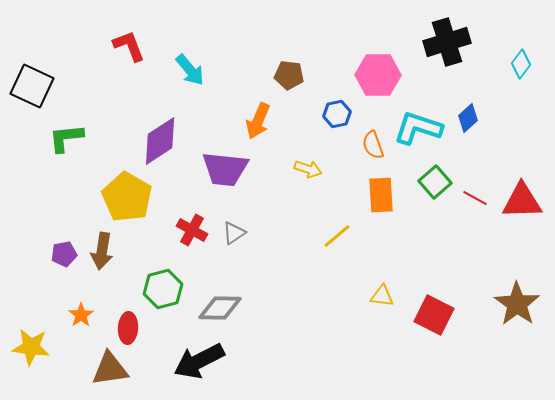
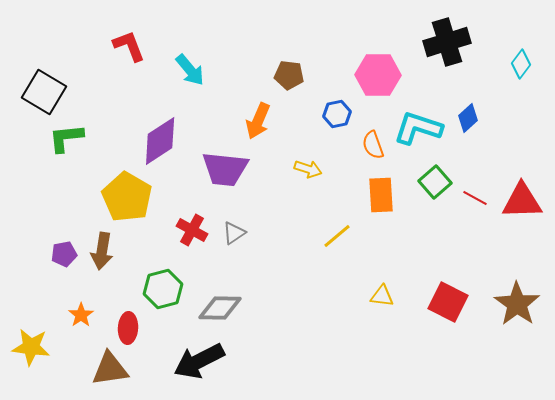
black square: moved 12 px right, 6 px down; rotated 6 degrees clockwise
red square: moved 14 px right, 13 px up
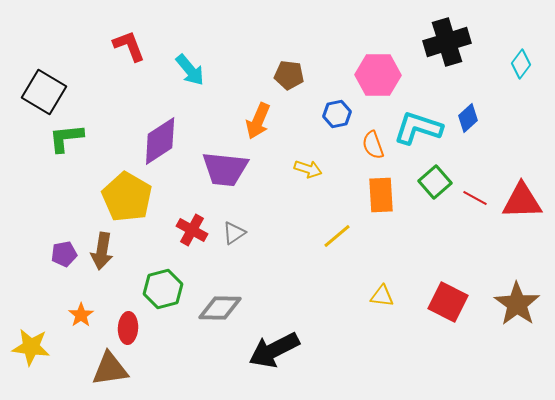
black arrow: moved 75 px right, 11 px up
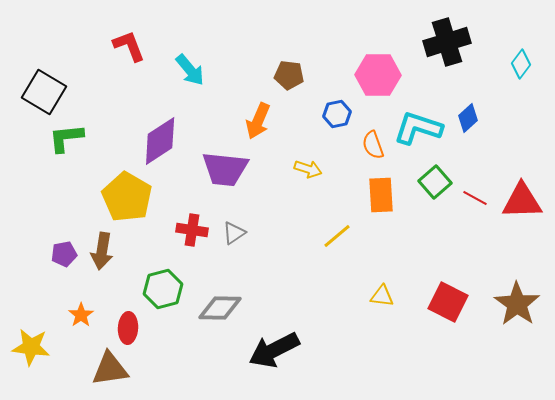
red cross: rotated 20 degrees counterclockwise
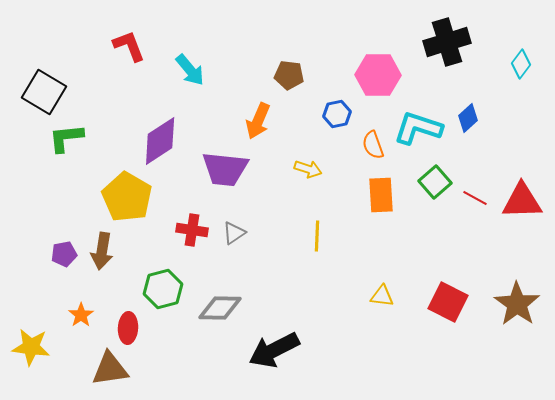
yellow line: moved 20 px left; rotated 48 degrees counterclockwise
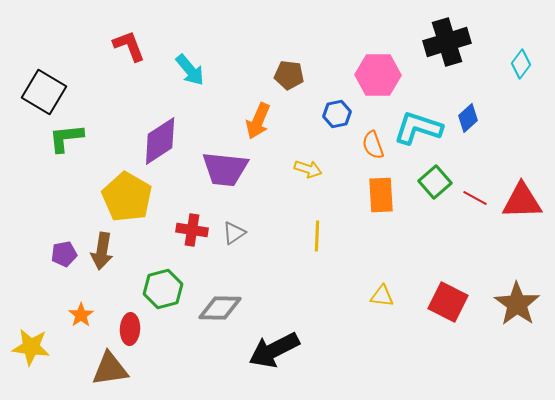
red ellipse: moved 2 px right, 1 px down
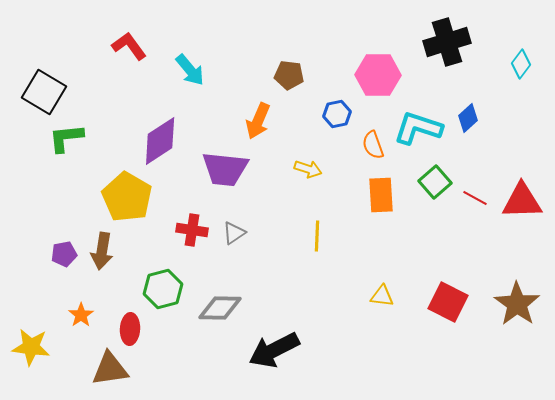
red L-shape: rotated 15 degrees counterclockwise
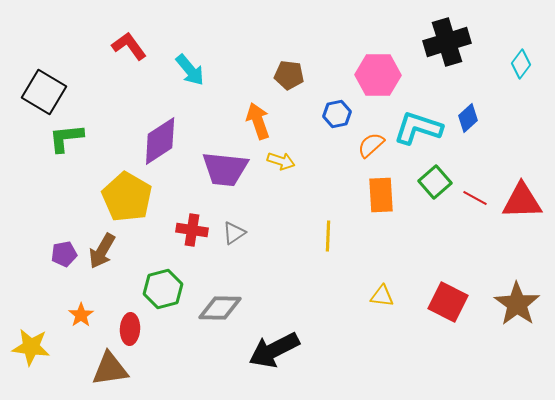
orange arrow: rotated 138 degrees clockwise
orange semicircle: moved 2 px left; rotated 68 degrees clockwise
yellow arrow: moved 27 px left, 8 px up
yellow line: moved 11 px right
brown arrow: rotated 21 degrees clockwise
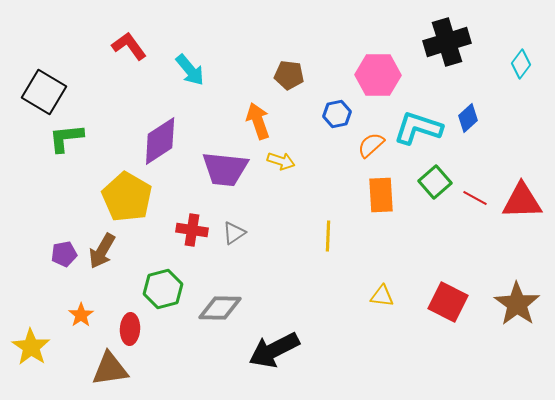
yellow star: rotated 27 degrees clockwise
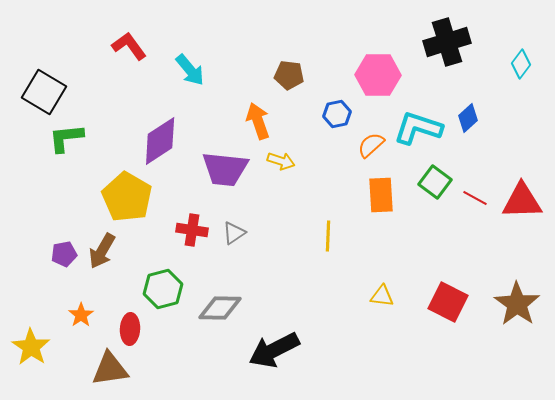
green square: rotated 12 degrees counterclockwise
